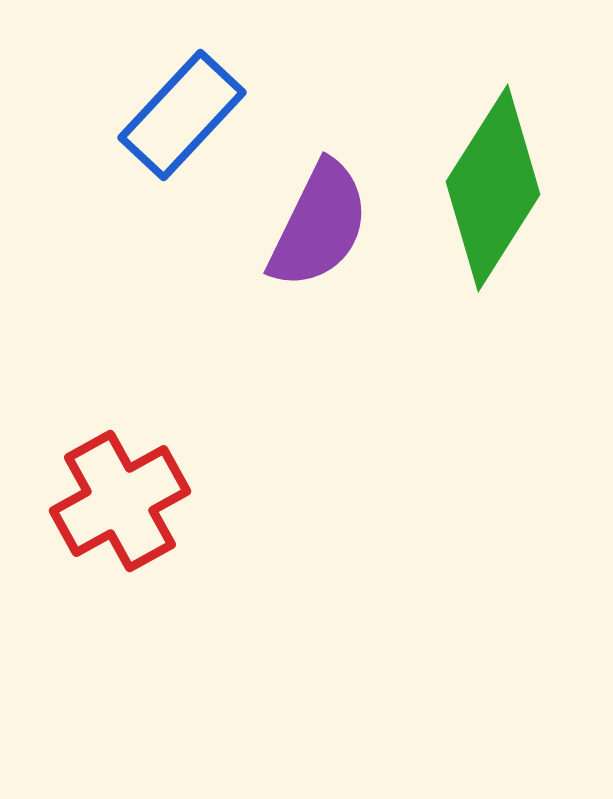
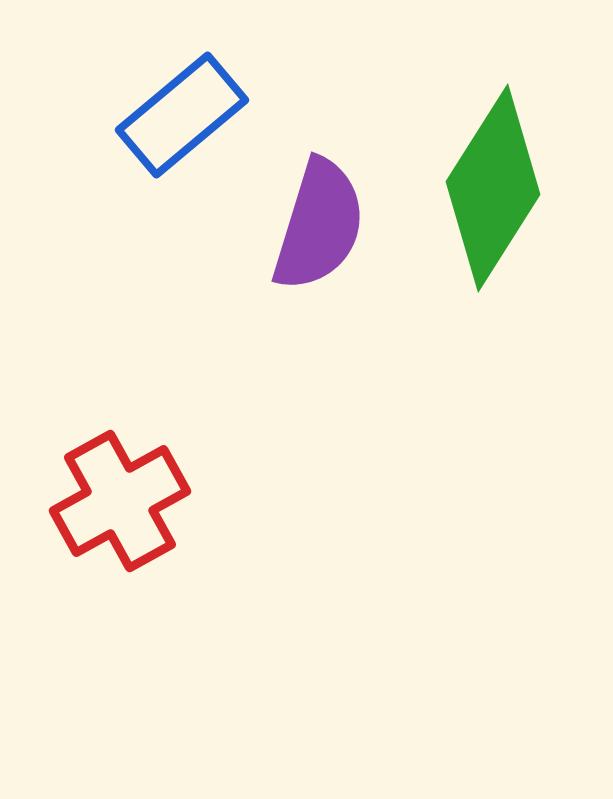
blue rectangle: rotated 7 degrees clockwise
purple semicircle: rotated 9 degrees counterclockwise
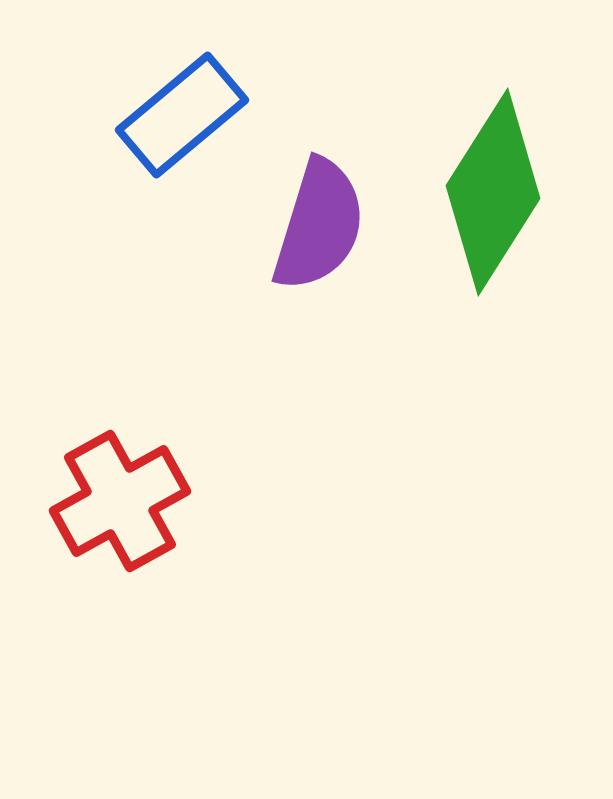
green diamond: moved 4 px down
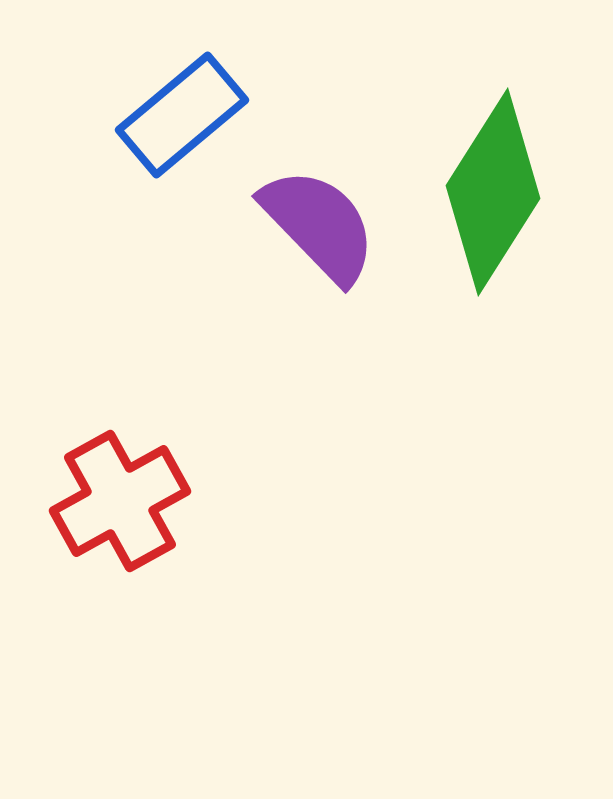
purple semicircle: rotated 61 degrees counterclockwise
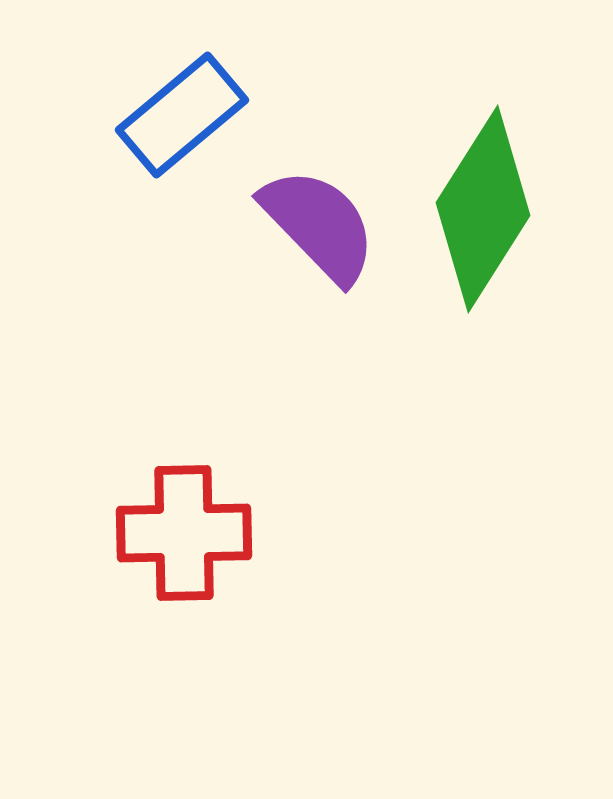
green diamond: moved 10 px left, 17 px down
red cross: moved 64 px right, 32 px down; rotated 28 degrees clockwise
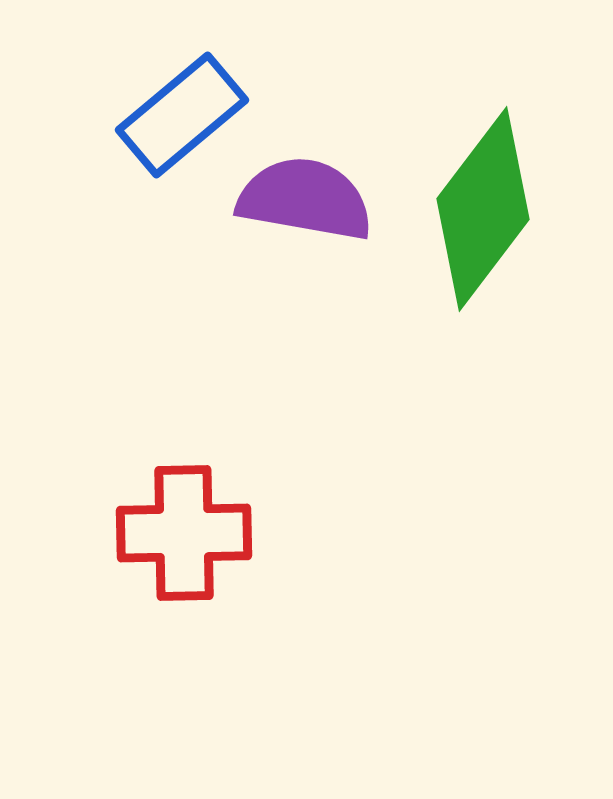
green diamond: rotated 5 degrees clockwise
purple semicircle: moved 14 px left, 26 px up; rotated 36 degrees counterclockwise
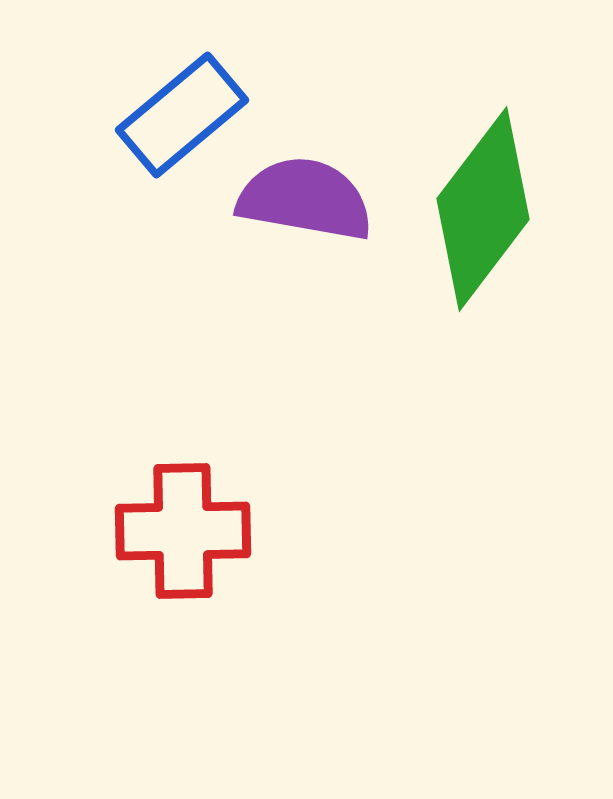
red cross: moved 1 px left, 2 px up
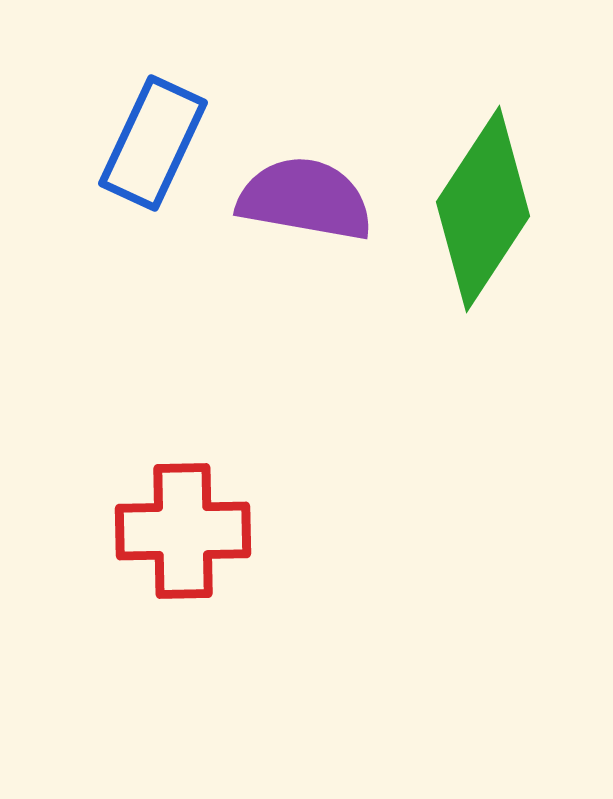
blue rectangle: moved 29 px left, 28 px down; rotated 25 degrees counterclockwise
green diamond: rotated 4 degrees counterclockwise
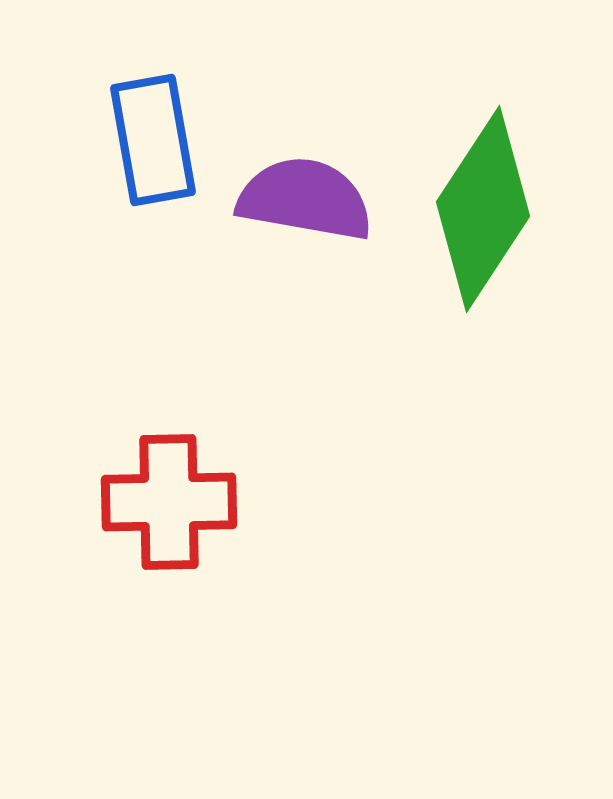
blue rectangle: moved 3 px up; rotated 35 degrees counterclockwise
red cross: moved 14 px left, 29 px up
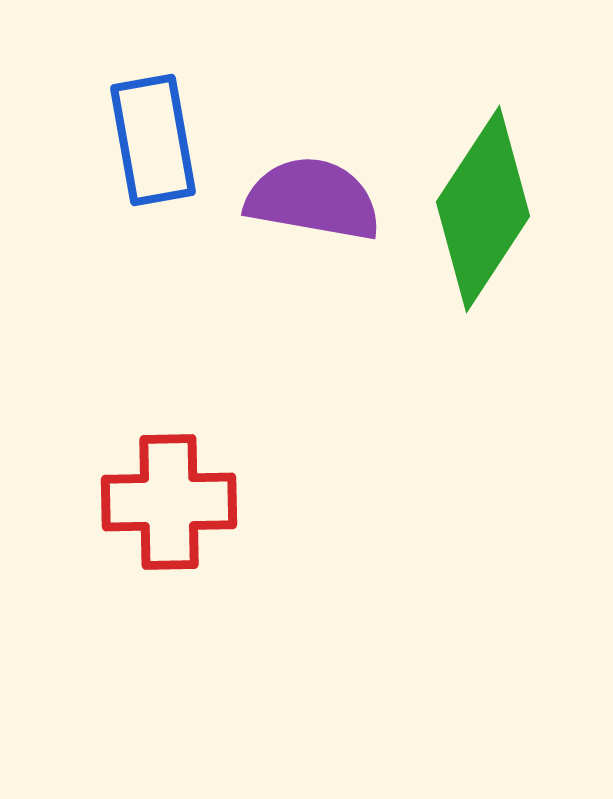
purple semicircle: moved 8 px right
